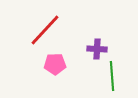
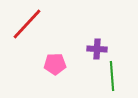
red line: moved 18 px left, 6 px up
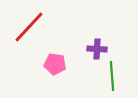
red line: moved 2 px right, 3 px down
pink pentagon: rotated 10 degrees clockwise
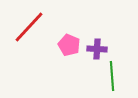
pink pentagon: moved 14 px right, 19 px up; rotated 15 degrees clockwise
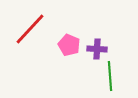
red line: moved 1 px right, 2 px down
green line: moved 2 px left
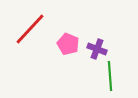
pink pentagon: moved 1 px left, 1 px up
purple cross: rotated 18 degrees clockwise
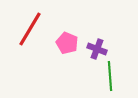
red line: rotated 12 degrees counterclockwise
pink pentagon: moved 1 px left, 1 px up
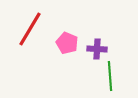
purple cross: rotated 18 degrees counterclockwise
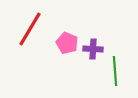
purple cross: moved 4 px left
green line: moved 5 px right, 5 px up
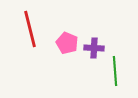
red line: rotated 45 degrees counterclockwise
purple cross: moved 1 px right, 1 px up
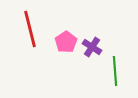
pink pentagon: moved 1 px left, 1 px up; rotated 15 degrees clockwise
purple cross: moved 2 px left, 1 px up; rotated 30 degrees clockwise
